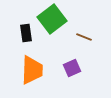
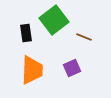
green square: moved 2 px right, 1 px down
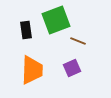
green square: moved 2 px right; rotated 16 degrees clockwise
black rectangle: moved 3 px up
brown line: moved 6 px left, 4 px down
